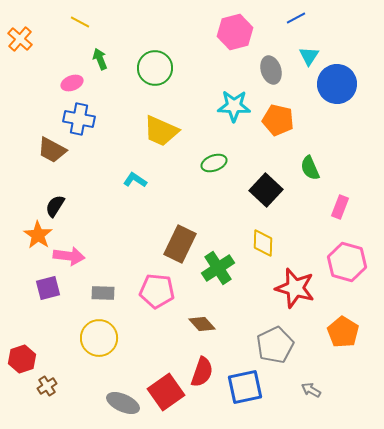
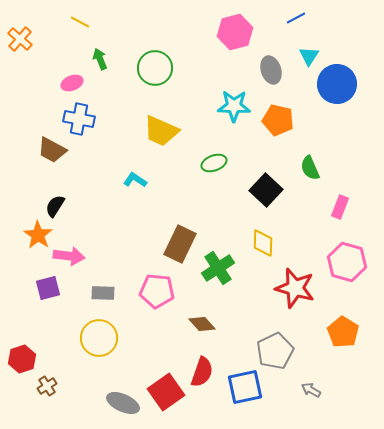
gray pentagon at (275, 345): moved 6 px down
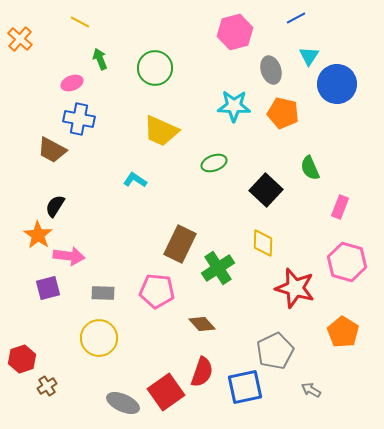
orange pentagon at (278, 120): moved 5 px right, 7 px up
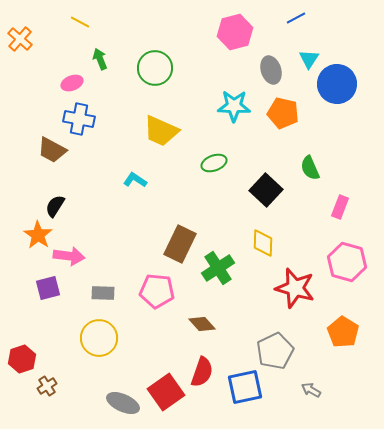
cyan triangle at (309, 56): moved 3 px down
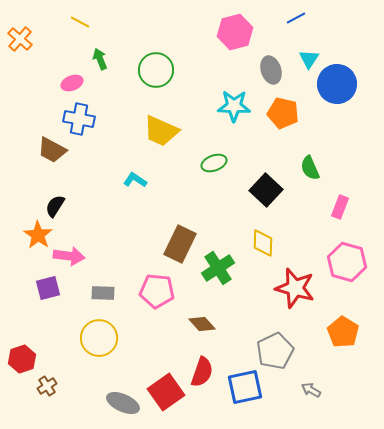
green circle at (155, 68): moved 1 px right, 2 px down
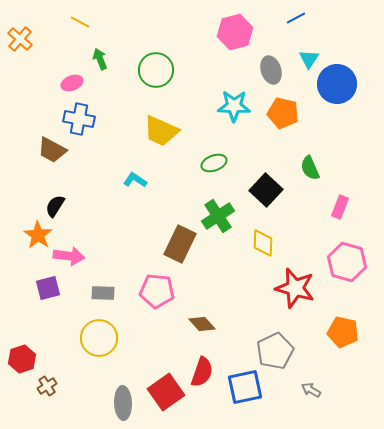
green cross at (218, 268): moved 52 px up
orange pentagon at (343, 332): rotated 20 degrees counterclockwise
gray ellipse at (123, 403): rotated 64 degrees clockwise
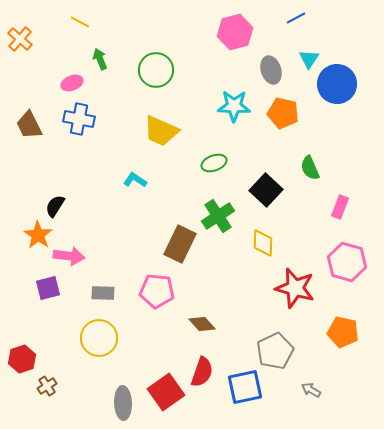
brown trapezoid at (52, 150): moved 23 px left, 25 px up; rotated 36 degrees clockwise
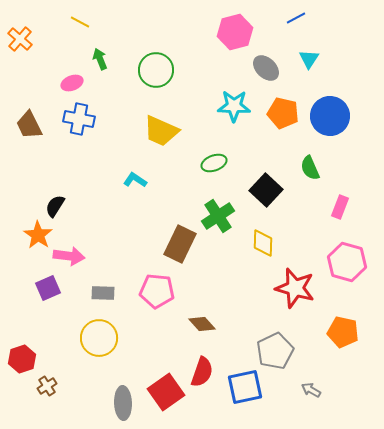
gray ellipse at (271, 70): moved 5 px left, 2 px up; rotated 28 degrees counterclockwise
blue circle at (337, 84): moved 7 px left, 32 px down
purple square at (48, 288): rotated 10 degrees counterclockwise
